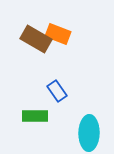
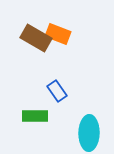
brown rectangle: moved 1 px up
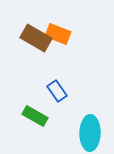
green rectangle: rotated 30 degrees clockwise
cyan ellipse: moved 1 px right
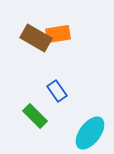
orange rectangle: rotated 30 degrees counterclockwise
green rectangle: rotated 15 degrees clockwise
cyan ellipse: rotated 36 degrees clockwise
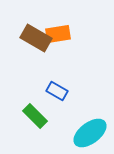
blue rectangle: rotated 25 degrees counterclockwise
cyan ellipse: rotated 16 degrees clockwise
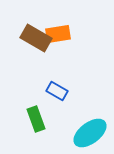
green rectangle: moved 1 px right, 3 px down; rotated 25 degrees clockwise
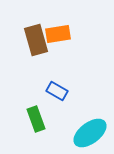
brown rectangle: moved 2 px down; rotated 44 degrees clockwise
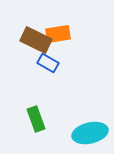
brown rectangle: rotated 48 degrees counterclockwise
blue rectangle: moved 9 px left, 28 px up
cyan ellipse: rotated 24 degrees clockwise
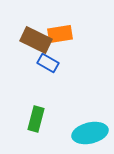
orange rectangle: moved 2 px right
green rectangle: rotated 35 degrees clockwise
